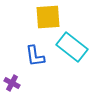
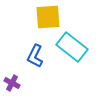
blue L-shape: rotated 35 degrees clockwise
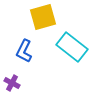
yellow square: moved 5 px left; rotated 12 degrees counterclockwise
blue L-shape: moved 11 px left, 5 px up
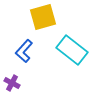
cyan rectangle: moved 3 px down
blue L-shape: rotated 15 degrees clockwise
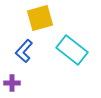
yellow square: moved 3 px left, 1 px down
purple cross: rotated 28 degrees counterclockwise
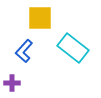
yellow square: rotated 16 degrees clockwise
cyan rectangle: moved 1 px right, 2 px up
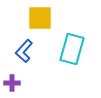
cyan rectangle: moved 1 px left, 1 px down; rotated 68 degrees clockwise
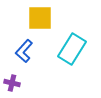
cyan rectangle: rotated 16 degrees clockwise
purple cross: rotated 14 degrees clockwise
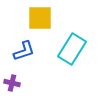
blue L-shape: rotated 150 degrees counterclockwise
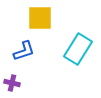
cyan rectangle: moved 6 px right
